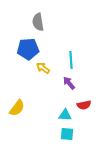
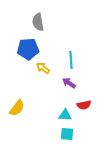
purple arrow: rotated 16 degrees counterclockwise
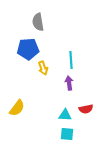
yellow arrow: rotated 144 degrees counterclockwise
purple arrow: rotated 48 degrees clockwise
red semicircle: moved 2 px right, 4 px down
